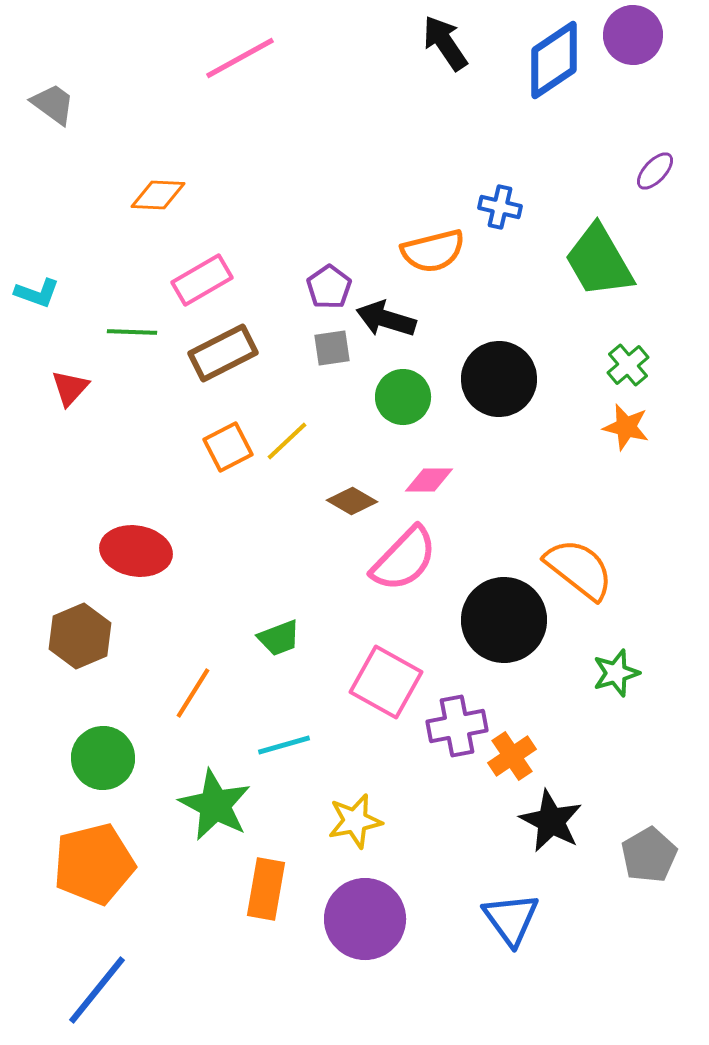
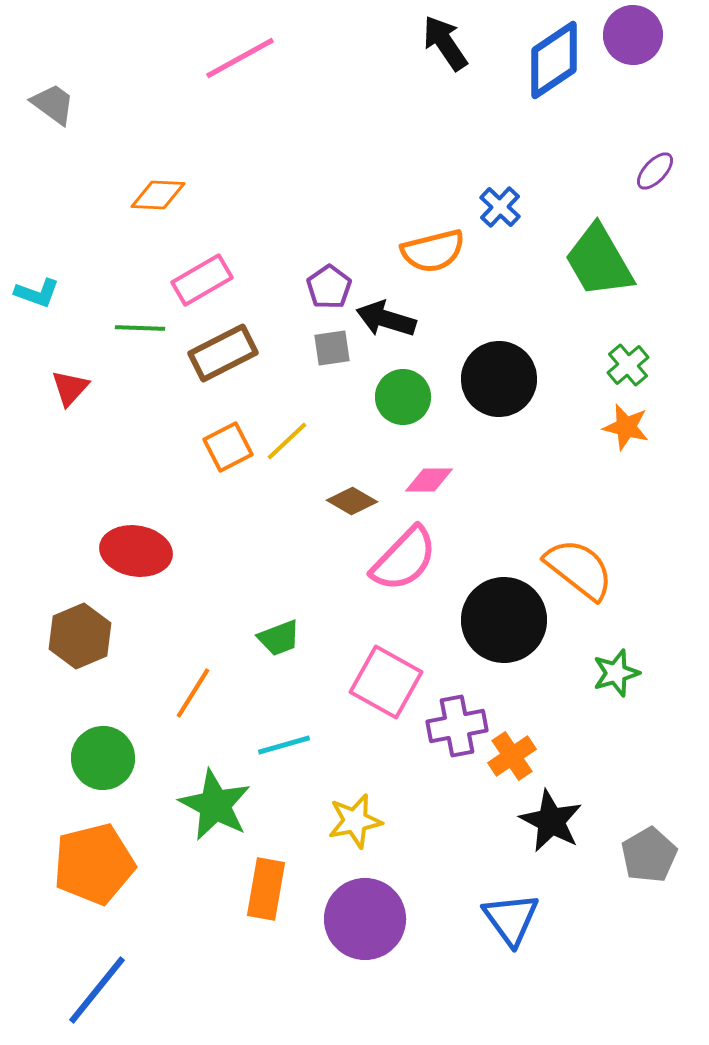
blue cross at (500, 207): rotated 30 degrees clockwise
green line at (132, 332): moved 8 px right, 4 px up
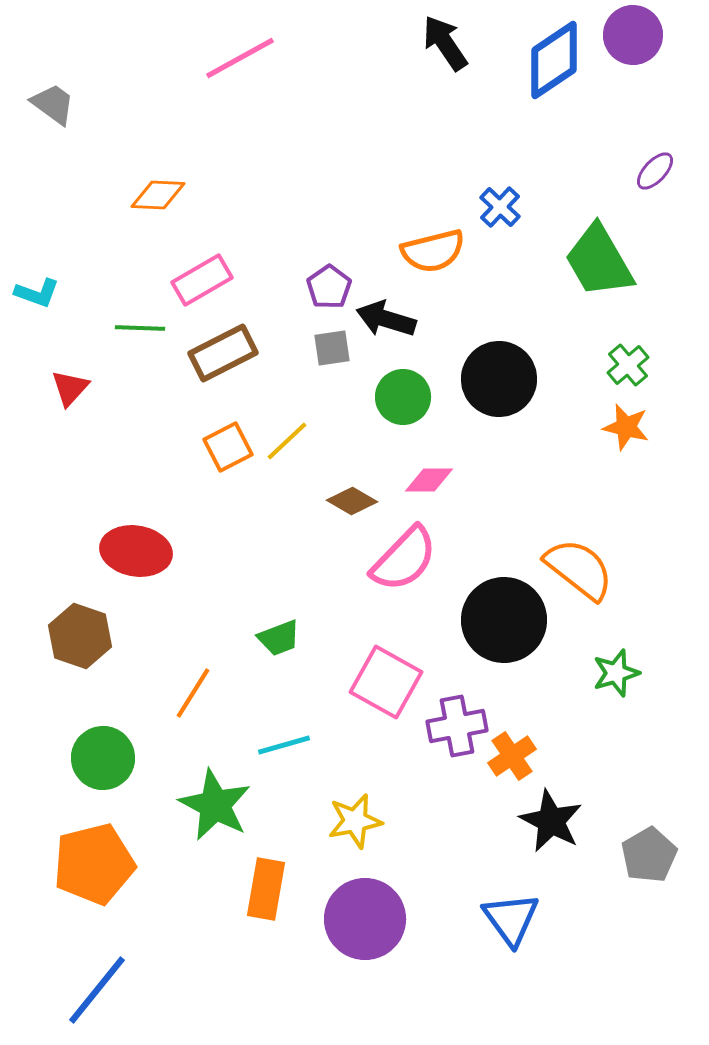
brown hexagon at (80, 636): rotated 18 degrees counterclockwise
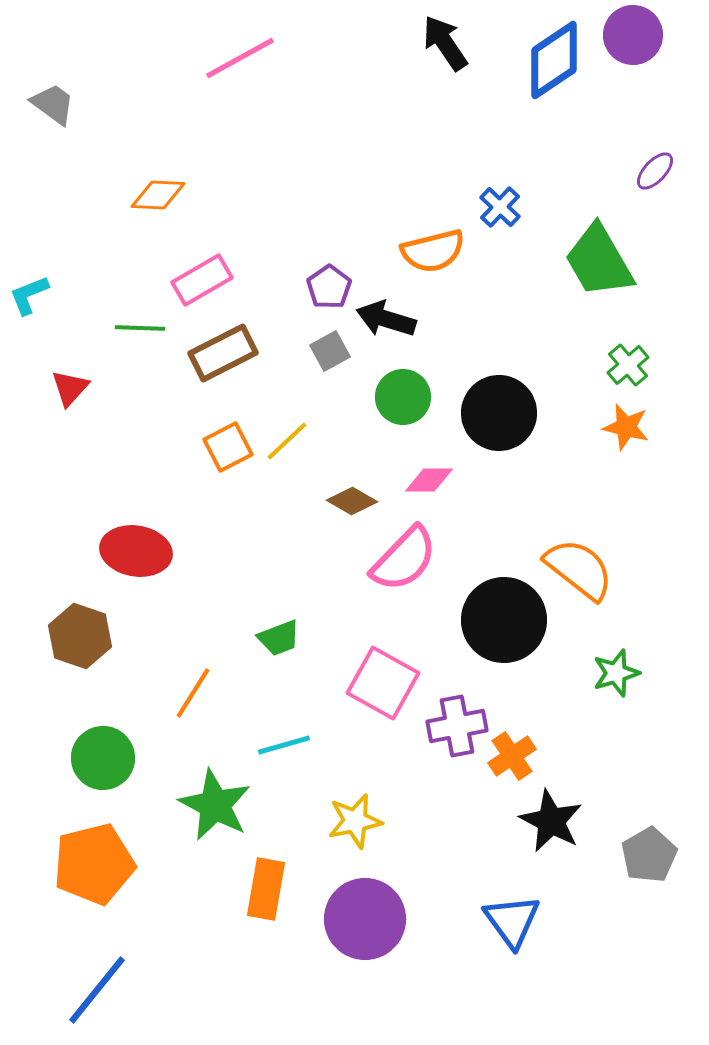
cyan L-shape at (37, 293): moved 8 px left, 2 px down; rotated 138 degrees clockwise
gray square at (332, 348): moved 2 px left, 3 px down; rotated 21 degrees counterclockwise
black circle at (499, 379): moved 34 px down
pink square at (386, 682): moved 3 px left, 1 px down
blue triangle at (511, 919): moved 1 px right, 2 px down
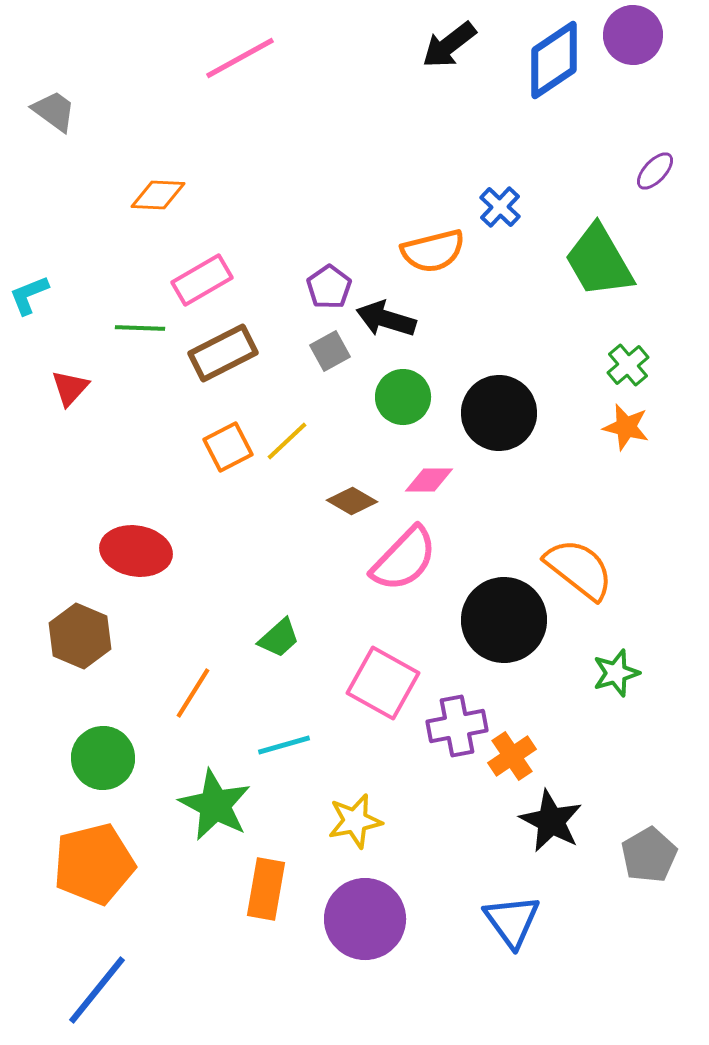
black arrow at (445, 43): moved 4 px right, 2 px down; rotated 94 degrees counterclockwise
gray trapezoid at (53, 104): moved 1 px right, 7 px down
brown hexagon at (80, 636): rotated 4 degrees clockwise
green trapezoid at (279, 638): rotated 21 degrees counterclockwise
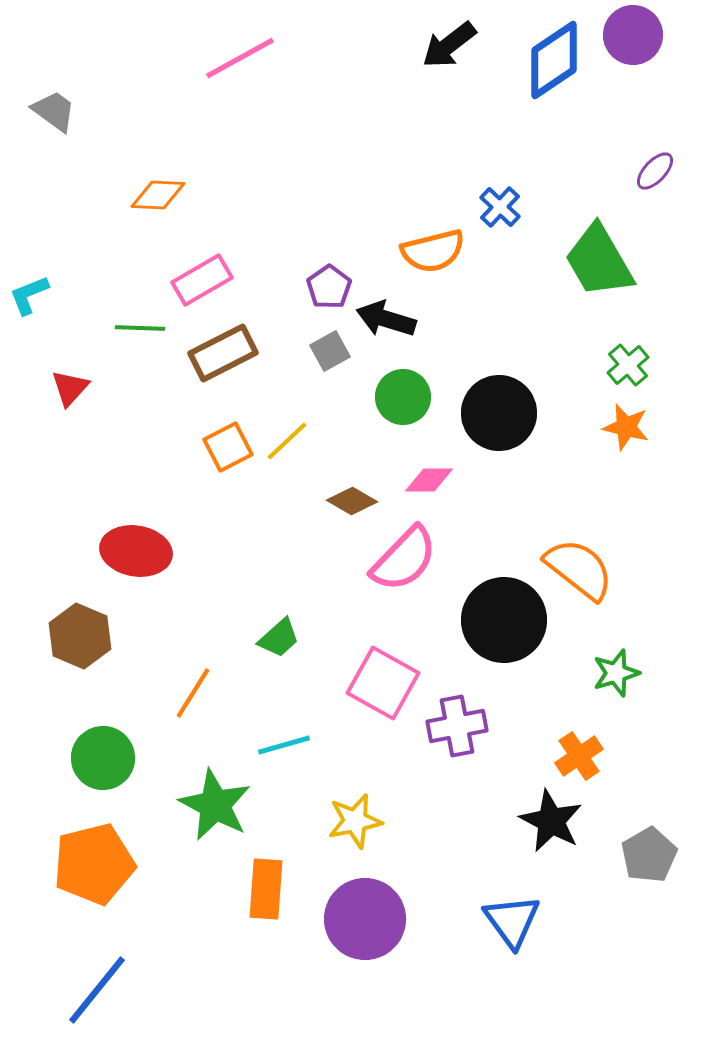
orange cross at (512, 756): moved 67 px right
orange rectangle at (266, 889): rotated 6 degrees counterclockwise
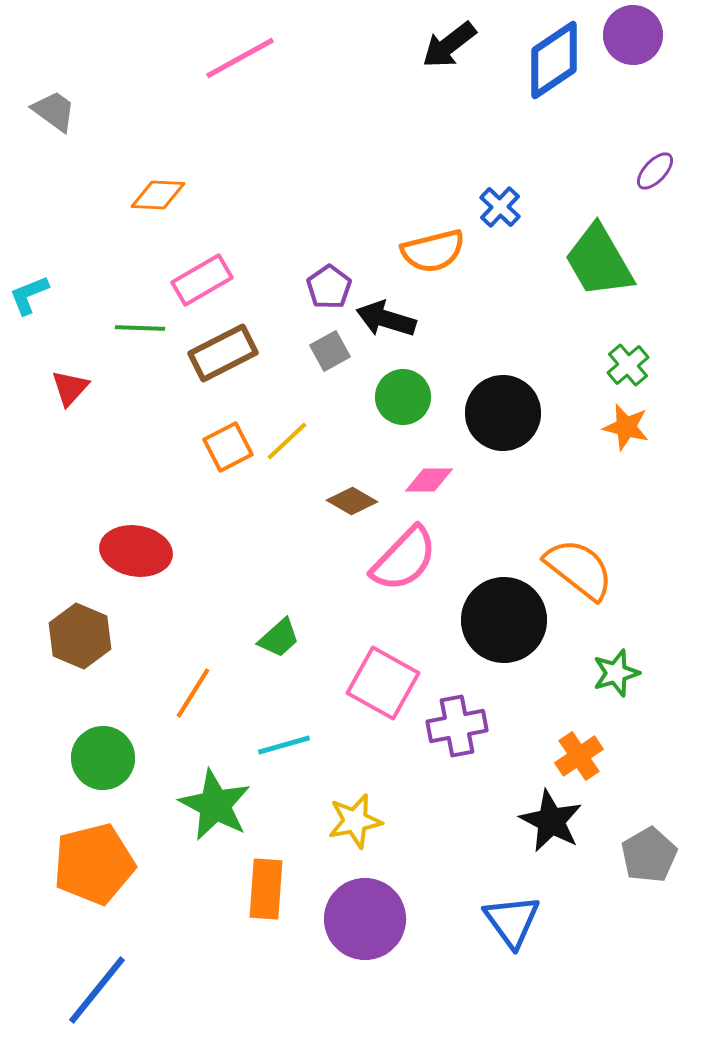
black circle at (499, 413): moved 4 px right
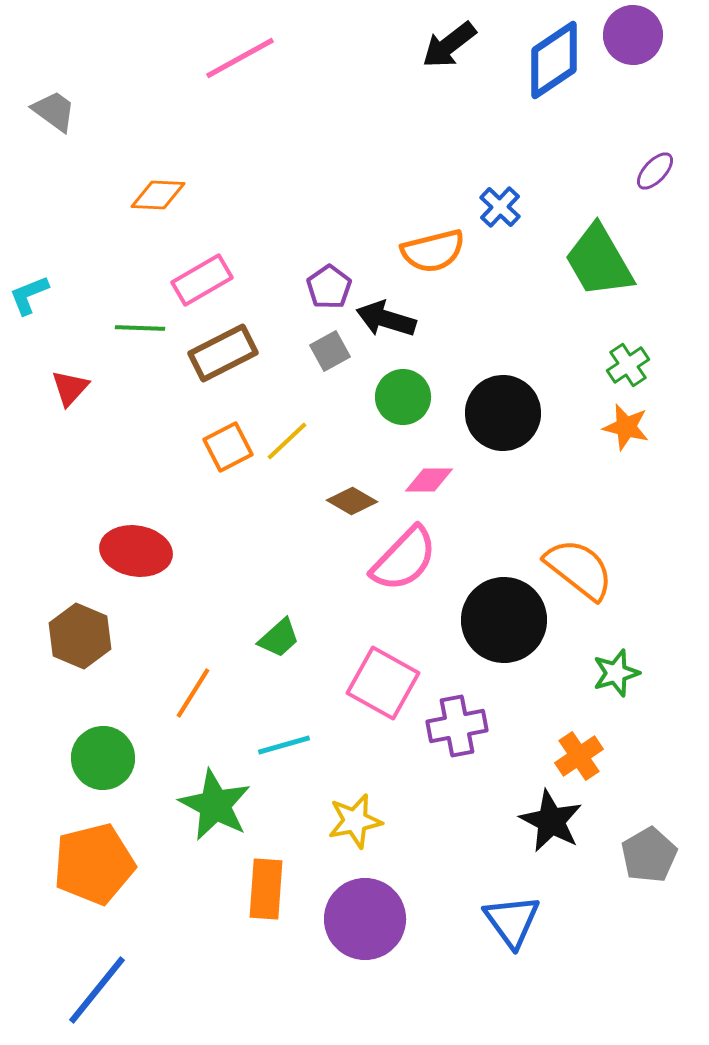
green cross at (628, 365): rotated 6 degrees clockwise
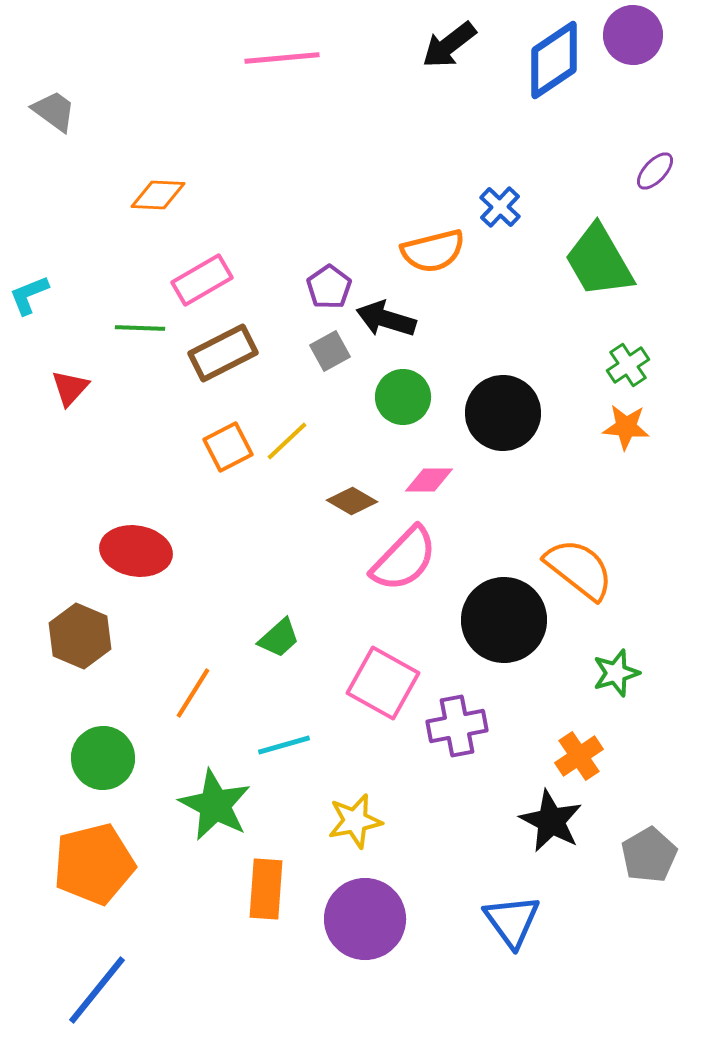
pink line at (240, 58): moved 42 px right; rotated 24 degrees clockwise
orange star at (626, 427): rotated 9 degrees counterclockwise
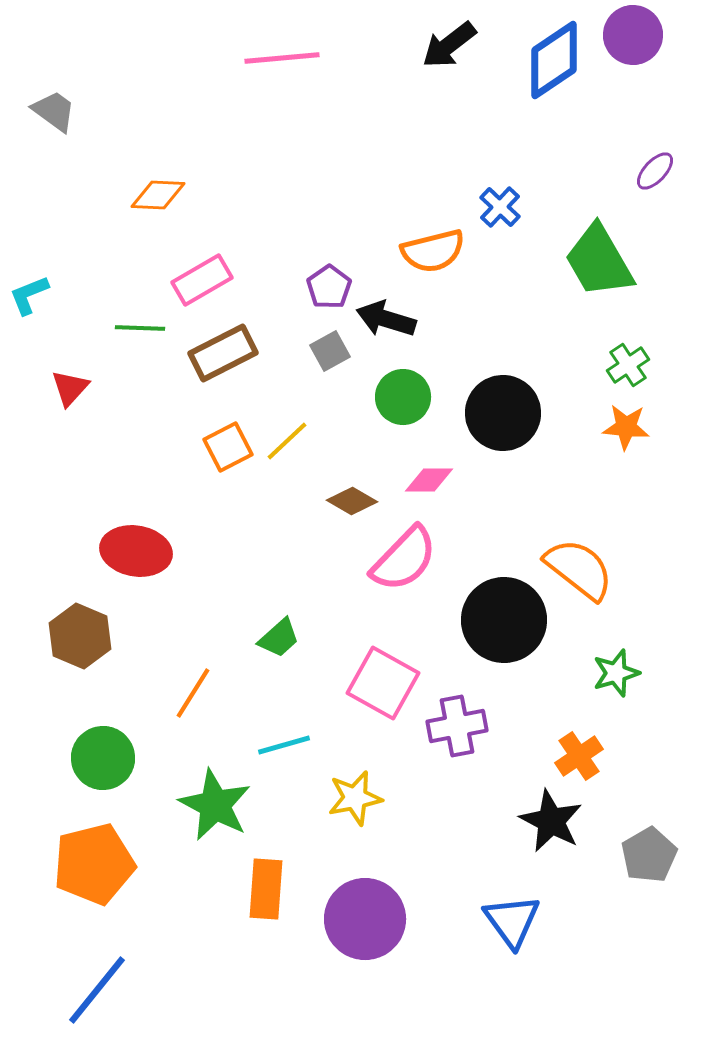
yellow star at (355, 821): moved 23 px up
